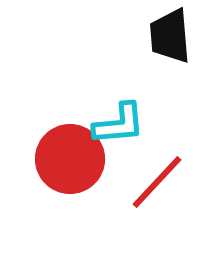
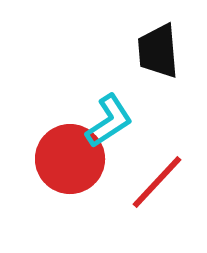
black trapezoid: moved 12 px left, 15 px down
cyan L-shape: moved 10 px left, 3 px up; rotated 28 degrees counterclockwise
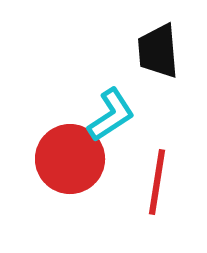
cyan L-shape: moved 2 px right, 6 px up
red line: rotated 34 degrees counterclockwise
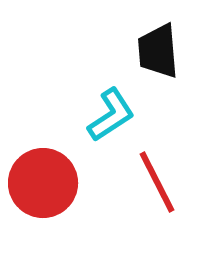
red circle: moved 27 px left, 24 px down
red line: rotated 36 degrees counterclockwise
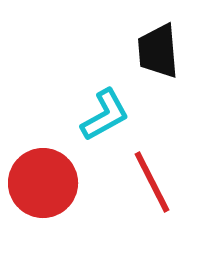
cyan L-shape: moved 6 px left; rotated 4 degrees clockwise
red line: moved 5 px left
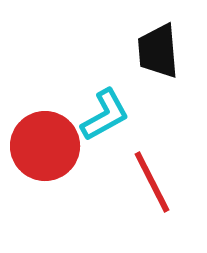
red circle: moved 2 px right, 37 px up
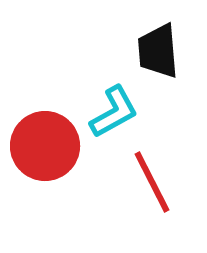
cyan L-shape: moved 9 px right, 3 px up
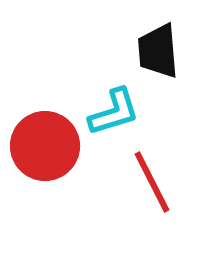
cyan L-shape: rotated 12 degrees clockwise
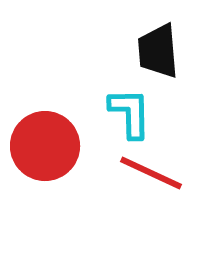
cyan L-shape: moved 16 px right, 1 px down; rotated 74 degrees counterclockwise
red line: moved 1 px left, 9 px up; rotated 38 degrees counterclockwise
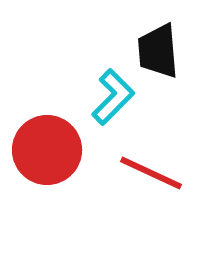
cyan L-shape: moved 17 px left, 16 px up; rotated 46 degrees clockwise
red circle: moved 2 px right, 4 px down
